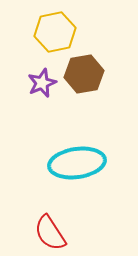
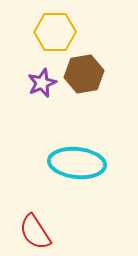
yellow hexagon: rotated 12 degrees clockwise
cyan ellipse: rotated 14 degrees clockwise
red semicircle: moved 15 px left, 1 px up
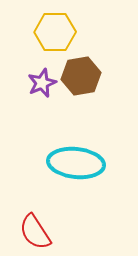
brown hexagon: moved 3 px left, 2 px down
cyan ellipse: moved 1 px left
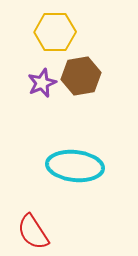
cyan ellipse: moved 1 px left, 3 px down
red semicircle: moved 2 px left
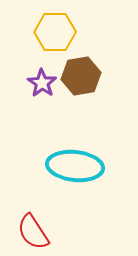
purple star: rotated 16 degrees counterclockwise
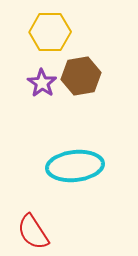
yellow hexagon: moved 5 px left
cyan ellipse: rotated 12 degrees counterclockwise
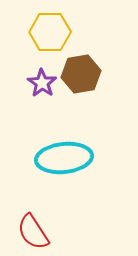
brown hexagon: moved 2 px up
cyan ellipse: moved 11 px left, 8 px up
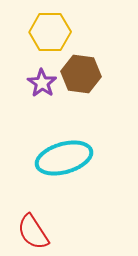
brown hexagon: rotated 18 degrees clockwise
cyan ellipse: rotated 10 degrees counterclockwise
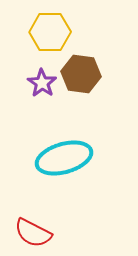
red semicircle: moved 1 px down; rotated 30 degrees counterclockwise
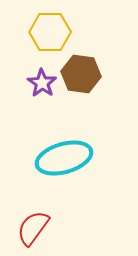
red semicircle: moved 5 px up; rotated 99 degrees clockwise
